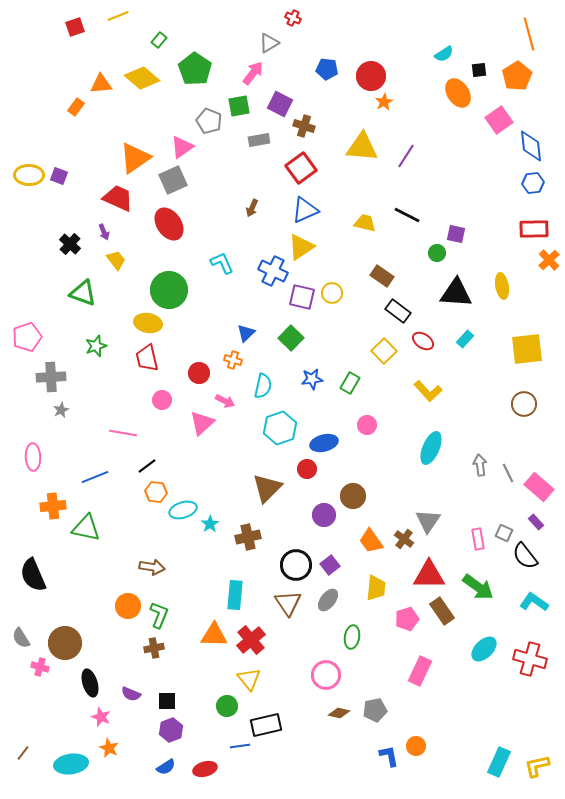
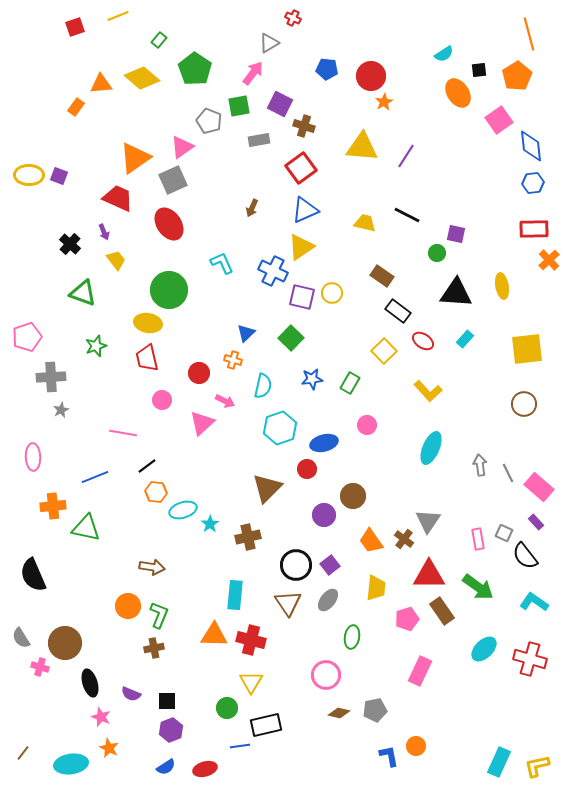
red cross at (251, 640): rotated 36 degrees counterclockwise
yellow triangle at (249, 679): moved 2 px right, 3 px down; rotated 10 degrees clockwise
green circle at (227, 706): moved 2 px down
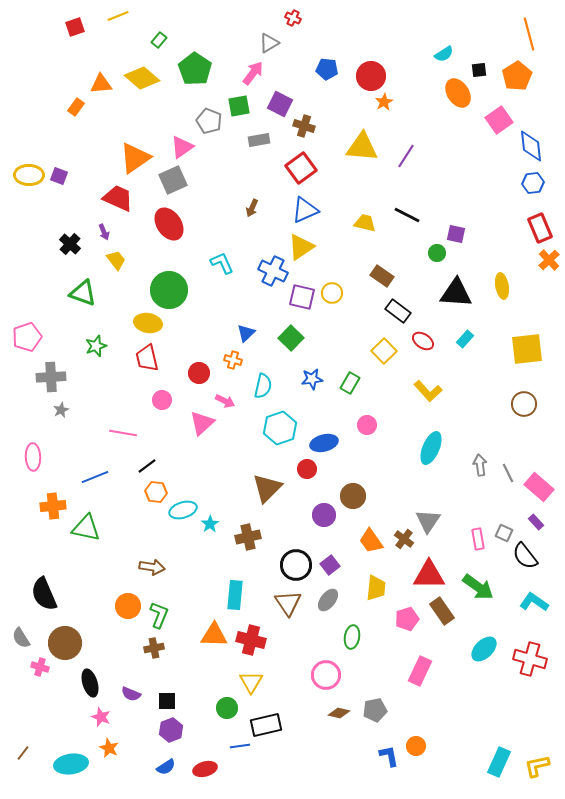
red rectangle at (534, 229): moved 6 px right, 1 px up; rotated 68 degrees clockwise
black semicircle at (33, 575): moved 11 px right, 19 px down
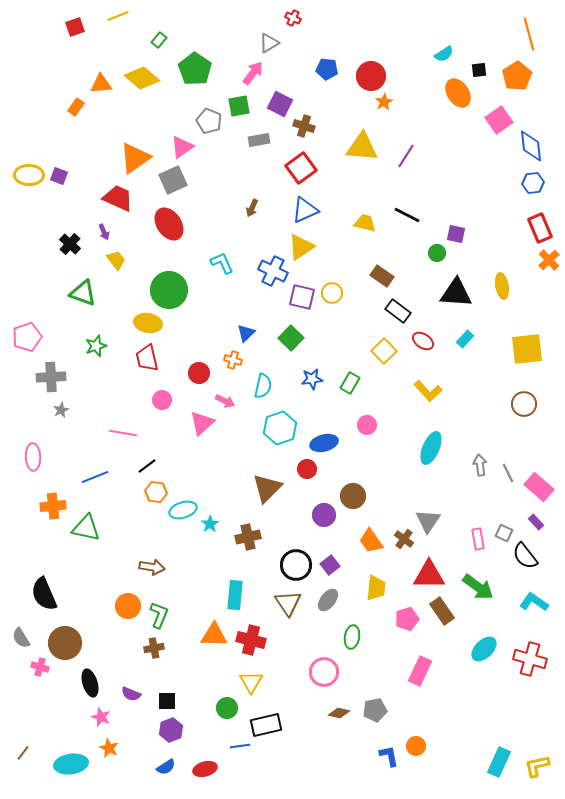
pink circle at (326, 675): moved 2 px left, 3 px up
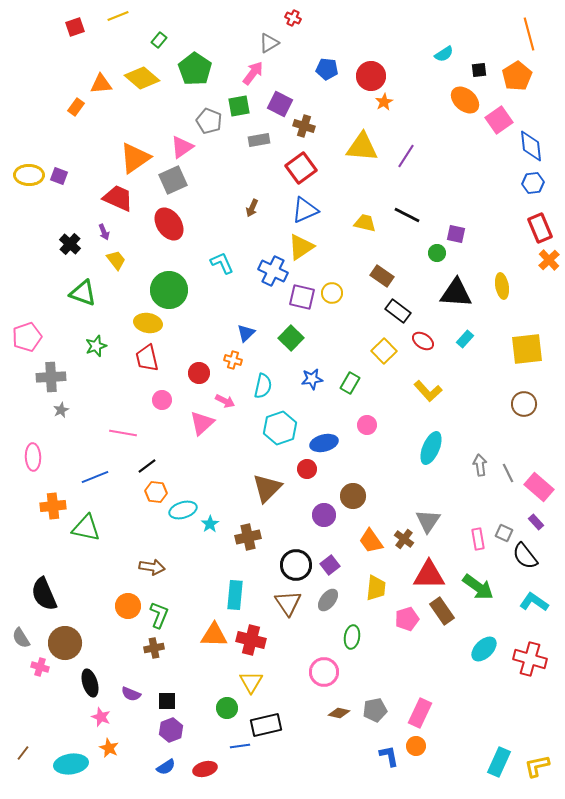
orange ellipse at (458, 93): moved 7 px right, 7 px down; rotated 16 degrees counterclockwise
pink rectangle at (420, 671): moved 42 px down
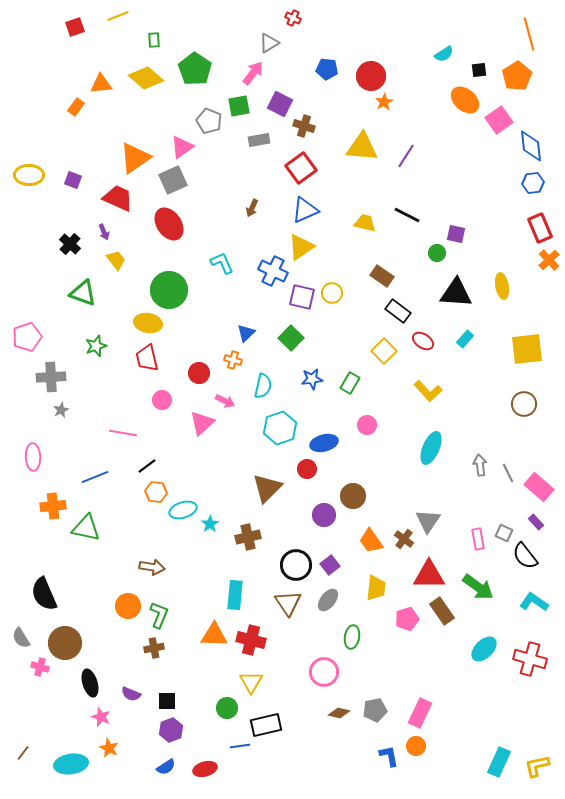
green rectangle at (159, 40): moved 5 px left; rotated 42 degrees counterclockwise
yellow diamond at (142, 78): moved 4 px right
purple square at (59, 176): moved 14 px right, 4 px down
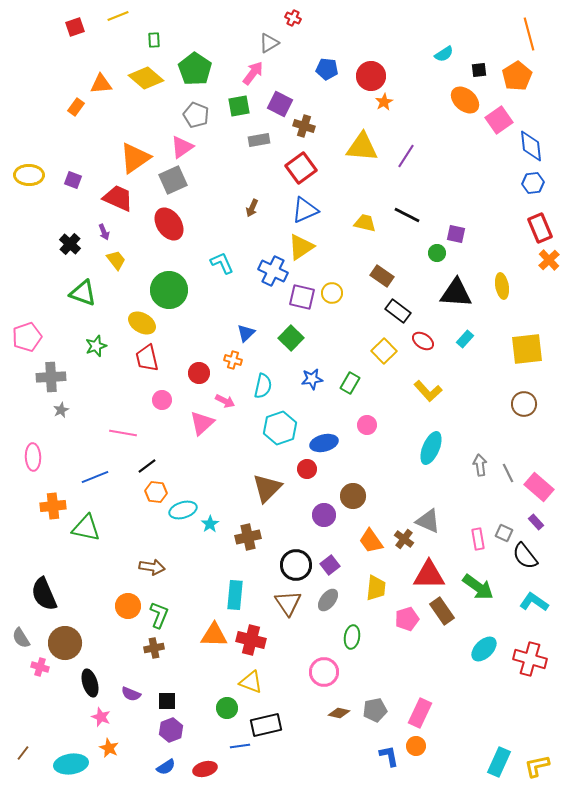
gray pentagon at (209, 121): moved 13 px left, 6 px up
yellow ellipse at (148, 323): moved 6 px left; rotated 20 degrees clockwise
gray triangle at (428, 521): rotated 40 degrees counterclockwise
yellow triangle at (251, 682): rotated 40 degrees counterclockwise
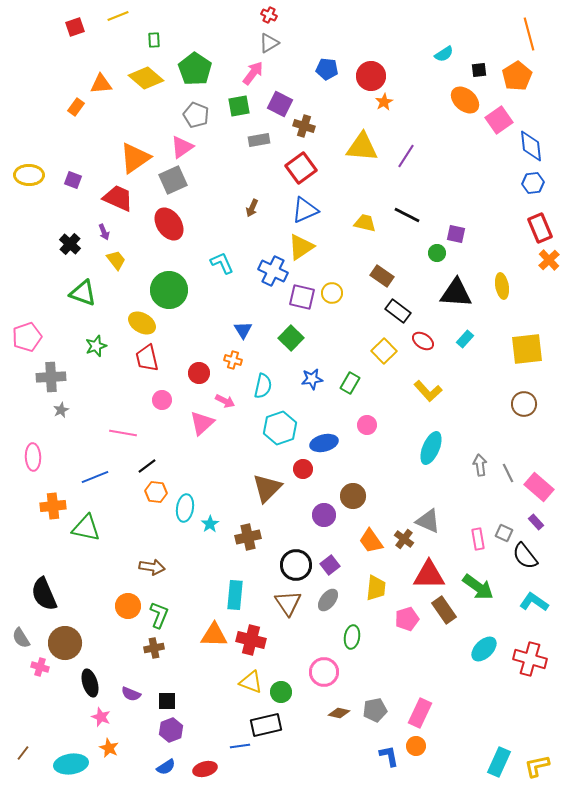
red cross at (293, 18): moved 24 px left, 3 px up
blue triangle at (246, 333): moved 3 px left, 3 px up; rotated 18 degrees counterclockwise
red circle at (307, 469): moved 4 px left
cyan ellipse at (183, 510): moved 2 px right, 2 px up; rotated 64 degrees counterclockwise
brown rectangle at (442, 611): moved 2 px right, 1 px up
green circle at (227, 708): moved 54 px right, 16 px up
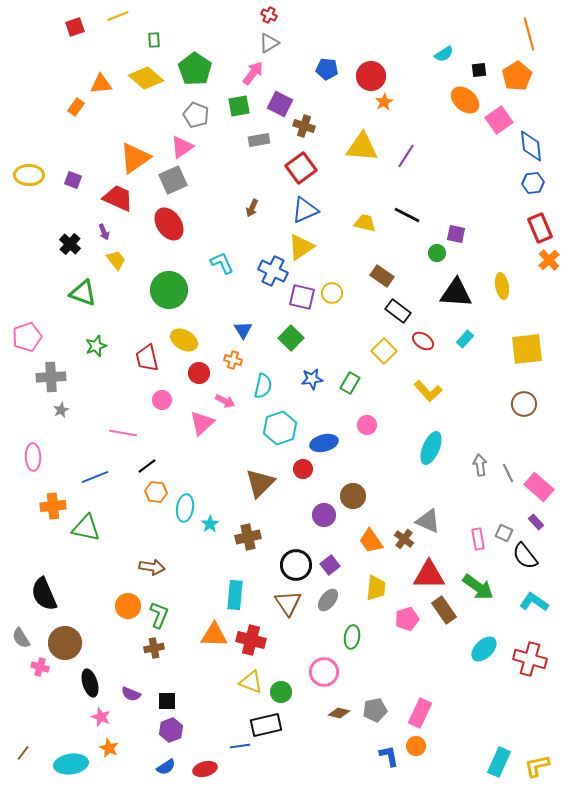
yellow ellipse at (142, 323): moved 42 px right, 17 px down
brown triangle at (267, 488): moved 7 px left, 5 px up
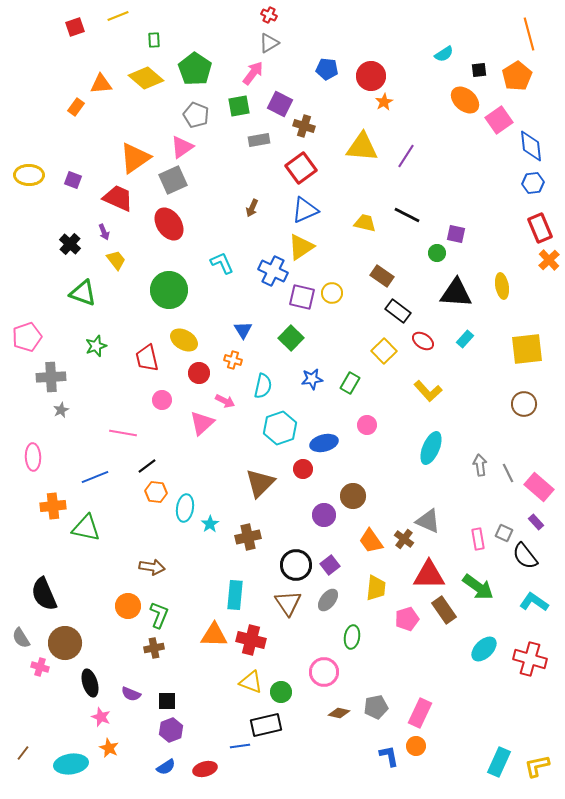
gray pentagon at (375, 710): moved 1 px right, 3 px up
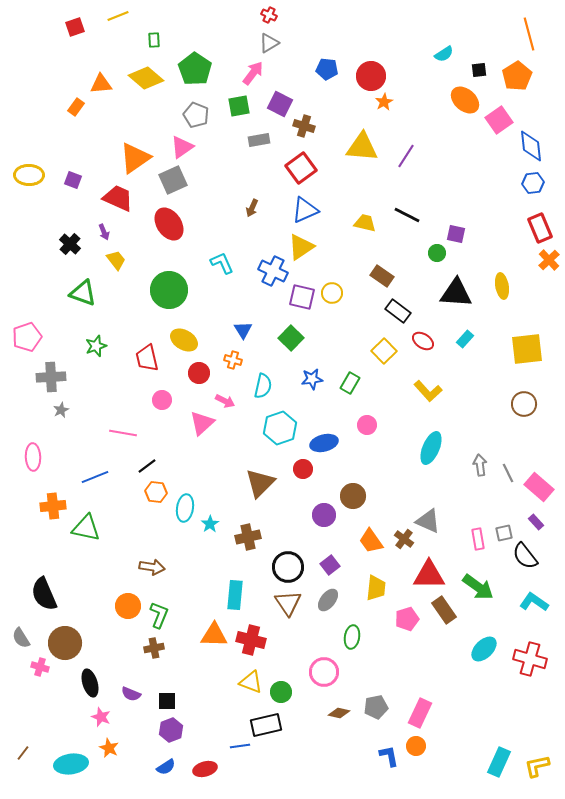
gray square at (504, 533): rotated 36 degrees counterclockwise
black circle at (296, 565): moved 8 px left, 2 px down
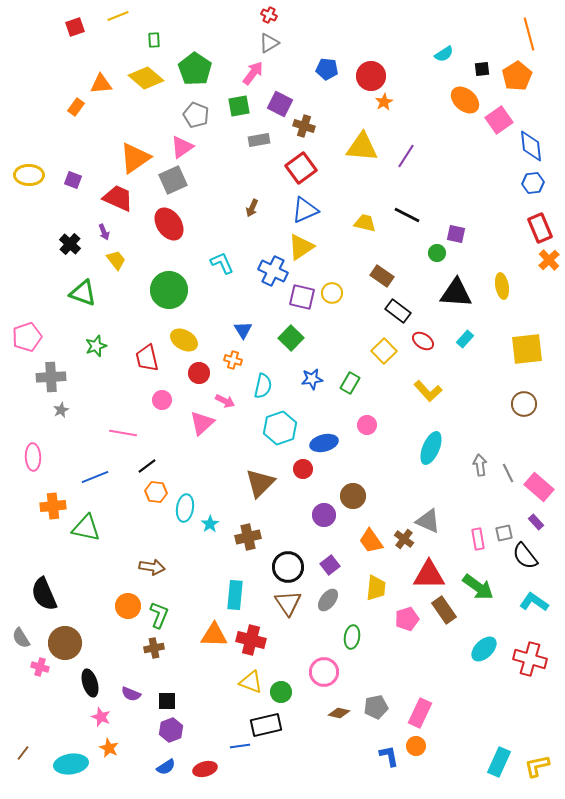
black square at (479, 70): moved 3 px right, 1 px up
